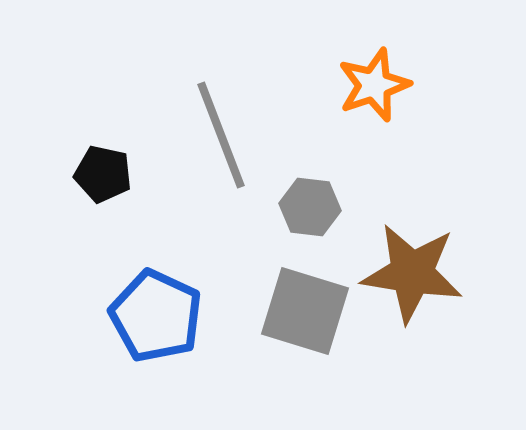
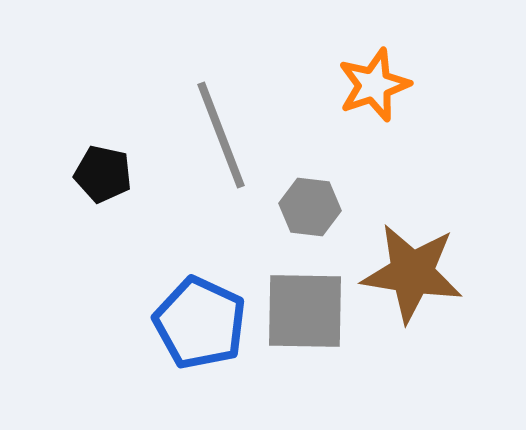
gray square: rotated 16 degrees counterclockwise
blue pentagon: moved 44 px right, 7 px down
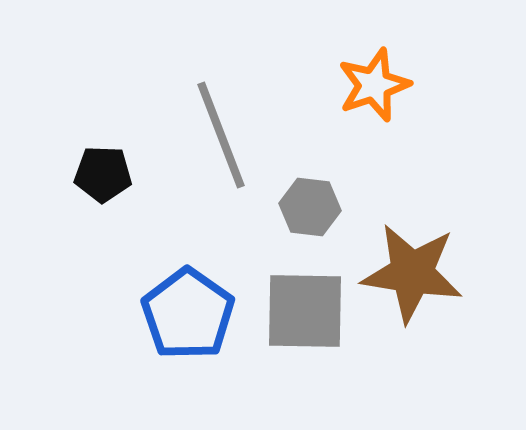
black pentagon: rotated 10 degrees counterclockwise
blue pentagon: moved 12 px left, 9 px up; rotated 10 degrees clockwise
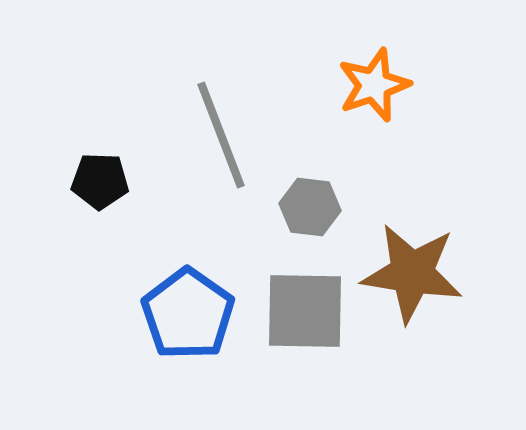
black pentagon: moved 3 px left, 7 px down
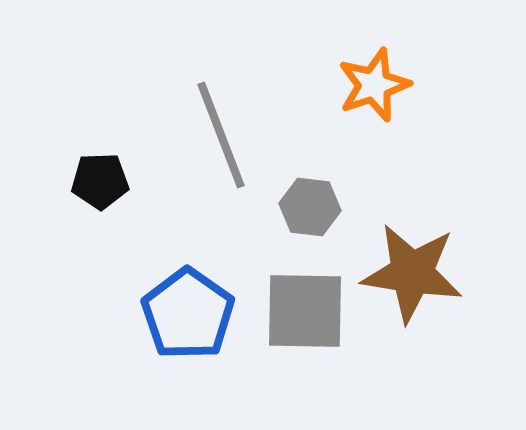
black pentagon: rotated 4 degrees counterclockwise
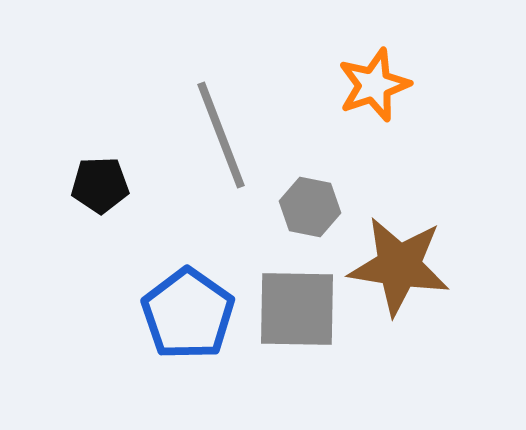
black pentagon: moved 4 px down
gray hexagon: rotated 4 degrees clockwise
brown star: moved 13 px left, 7 px up
gray square: moved 8 px left, 2 px up
